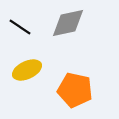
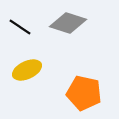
gray diamond: rotated 30 degrees clockwise
orange pentagon: moved 9 px right, 3 px down
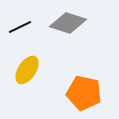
black line: rotated 60 degrees counterclockwise
yellow ellipse: rotated 32 degrees counterclockwise
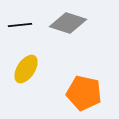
black line: moved 2 px up; rotated 20 degrees clockwise
yellow ellipse: moved 1 px left, 1 px up
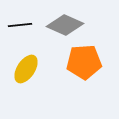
gray diamond: moved 3 px left, 2 px down; rotated 6 degrees clockwise
orange pentagon: moved 31 px up; rotated 16 degrees counterclockwise
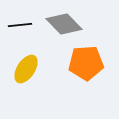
gray diamond: moved 1 px left, 1 px up; rotated 21 degrees clockwise
orange pentagon: moved 2 px right, 1 px down
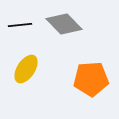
orange pentagon: moved 5 px right, 16 px down
